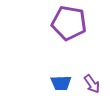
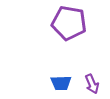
purple arrow: rotated 12 degrees clockwise
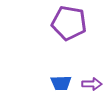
purple arrow: rotated 66 degrees counterclockwise
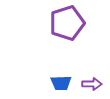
purple pentagon: moved 2 px left; rotated 28 degrees counterclockwise
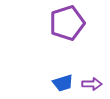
blue trapezoid: moved 2 px right; rotated 15 degrees counterclockwise
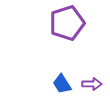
blue trapezoid: moved 1 px left, 1 px down; rotated 75 degrees clockwise
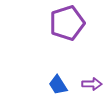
blue trapezoid: moved 4 px left, 1 px down
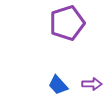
blue trapezoid: rotated 10 degrees counterclockwise
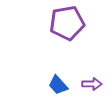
purple pentagon: rotated 8 degrees clockwise
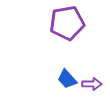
blue trapezoid: moved 9 px right, 6 px up
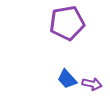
purple arrow: rotated 12 degrees clockwise
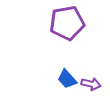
purple arrow: moved 1 px left
